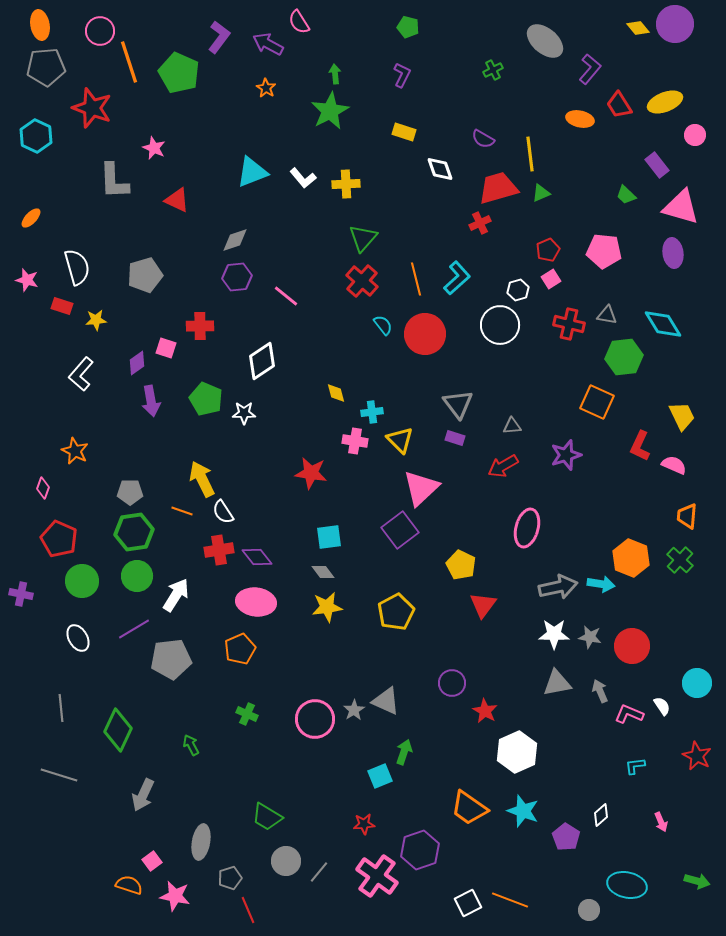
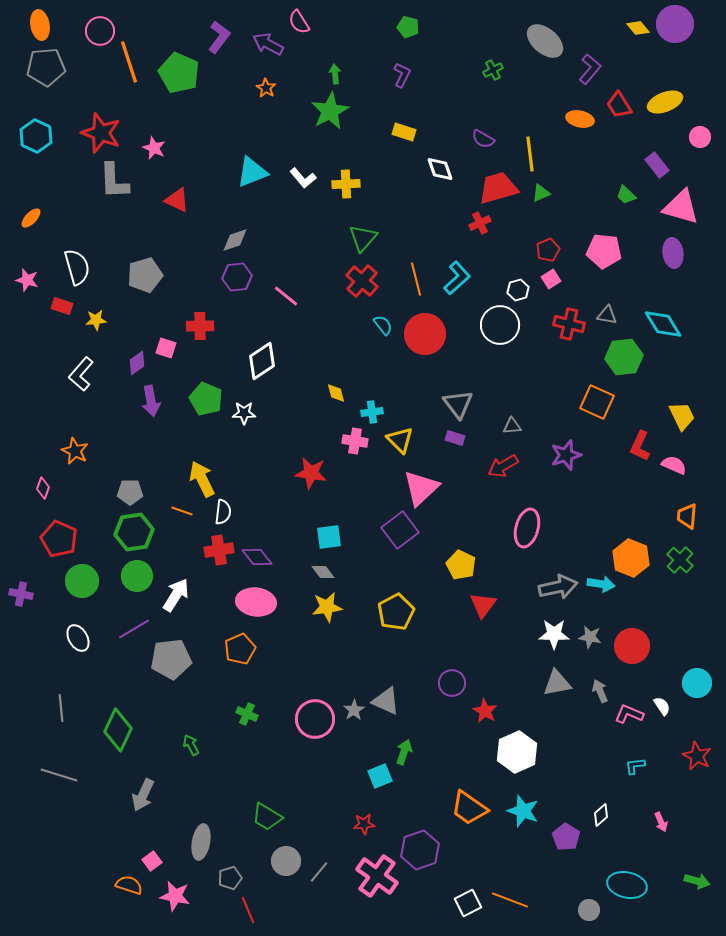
red star at (92, 108): moved 9 px right, 25 px down
pink circle at (695, 135): moved 5 px right, 2 px down
white semicircle at (223, 512): rotated 140 degrees counterclockwise
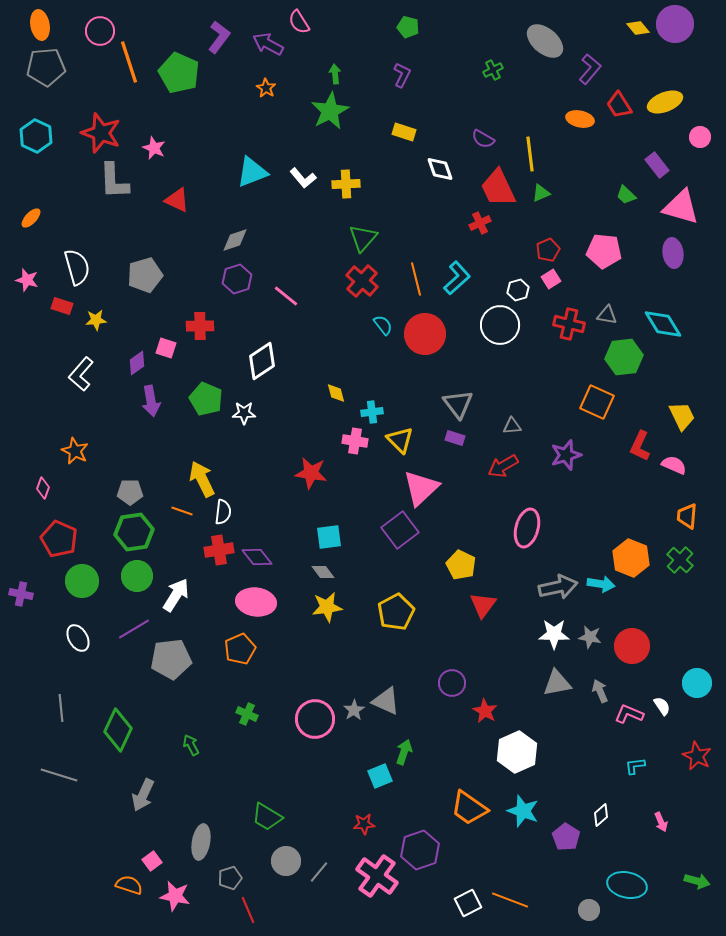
red trapezoid at (498, 188): rotated 99 degrees counterclockwise
purple hexagon at (237, 277): moved 2 px down; rotated 12 degrees counterclockwise
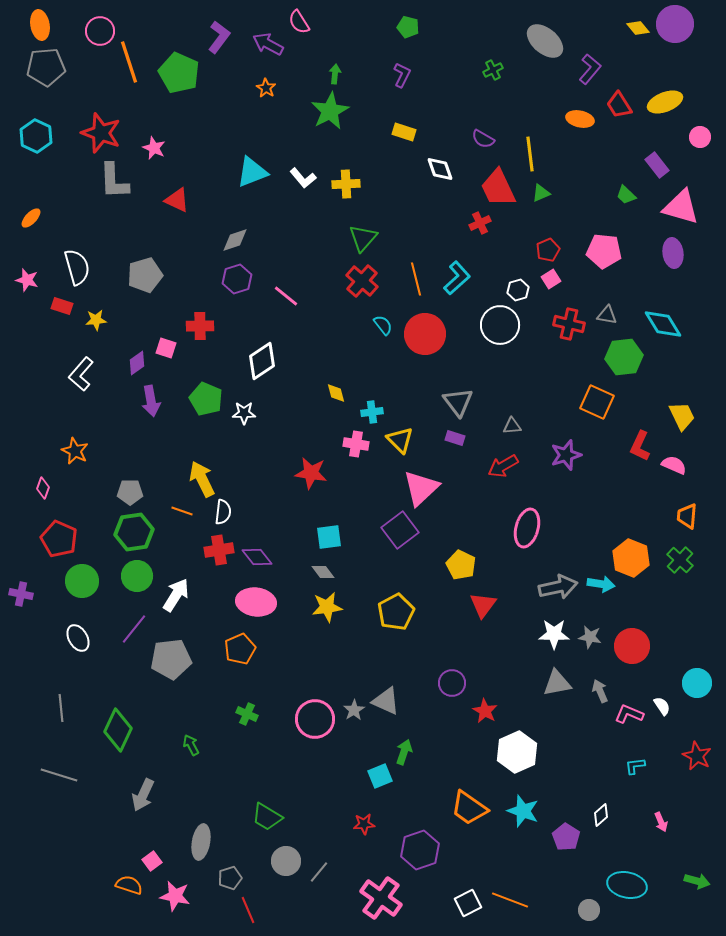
green arrow at (335, 74): rotated 12 degrees clockwise
gray triangle at (458, 404): moved 2 px up
pink cross at (355, 441): moved 1 px right, 3 px down
purple line at (134, 629): rotated 20 degrees counterclockwise
pink cross at (377, 876): moved 4 px right, 22 px down
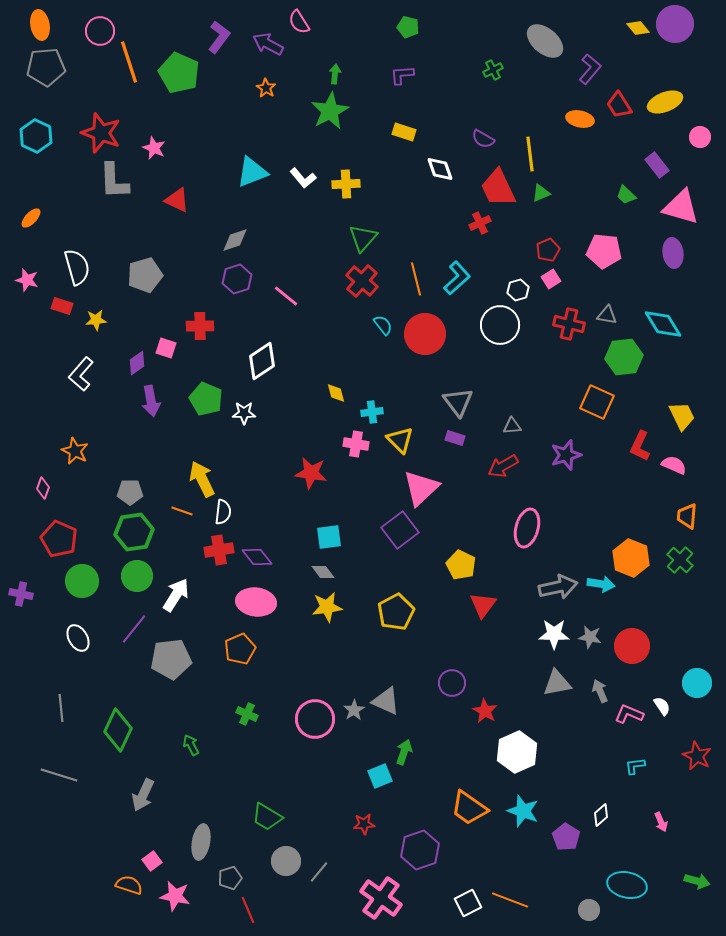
purple L-shape at (402, 75): rotated 120 degrees counterclockwise
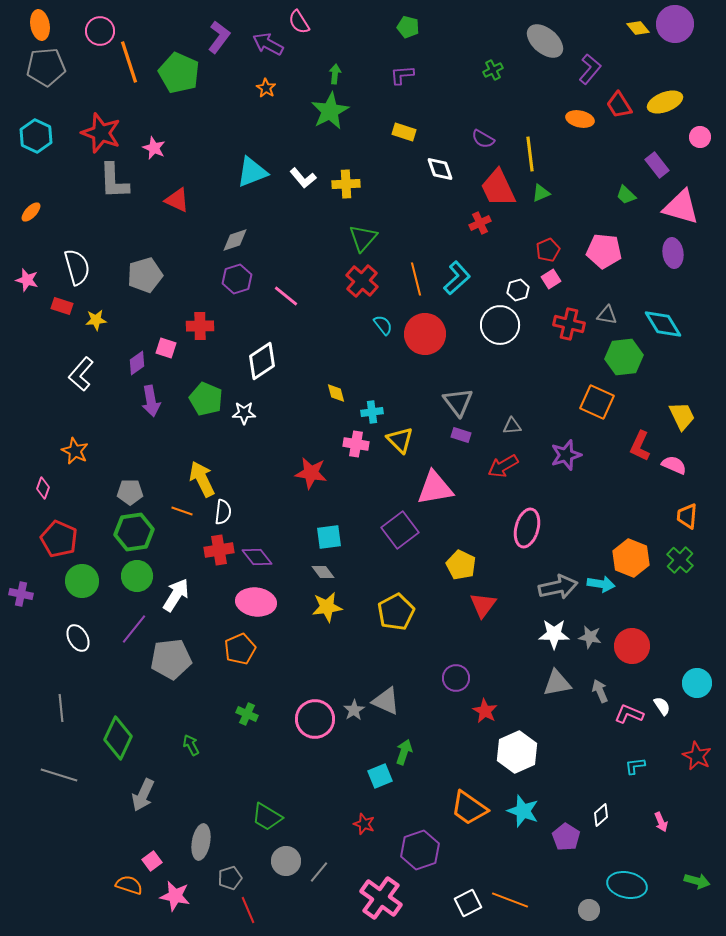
orange ellipse at (31, 218): moved 6 px up
purple rectangle at (455, 438): moved 6 px right, 3 px up
pink triangle at (421, 488): moved 14 px right; rotated 33 degrees clockwise
purple circle at (452, 683): moved 4 px right, 5 px up
green diamond at (118, 730): moved 8 px down
red star at (364, 824): rotated 25 degrees clockwise
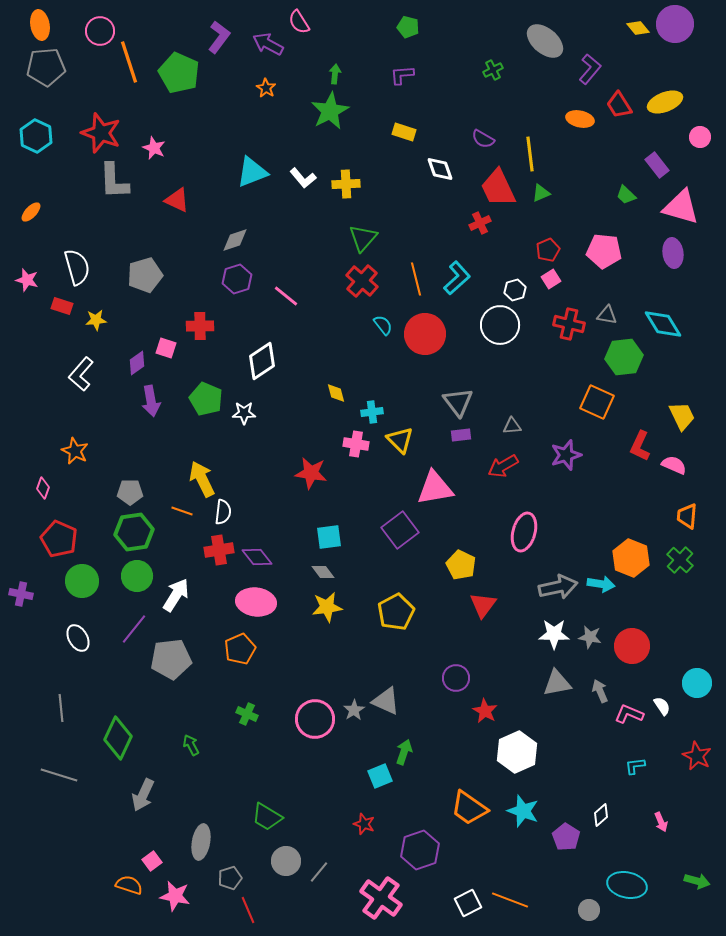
white hexagon at (518, 290): moved 3 px left
purple rectangle at (461, 435): rotated 24 degrees counterclockwise
pink ellipse at (527, 528): moved 3 px left, 4 px down
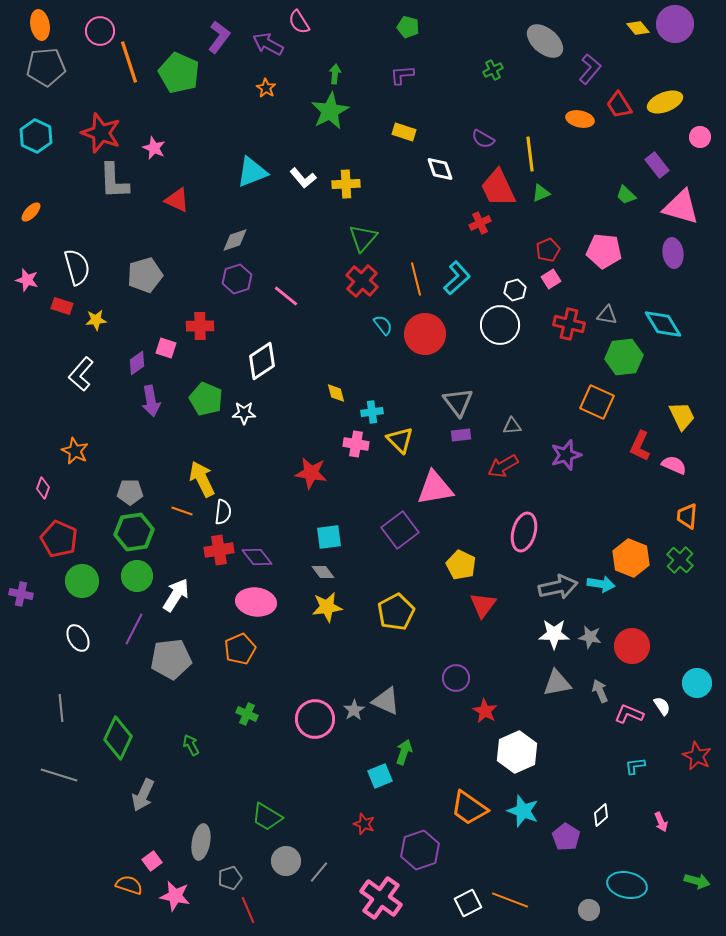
purple line at (134, 629): rotated 12 degrees counterclockwise
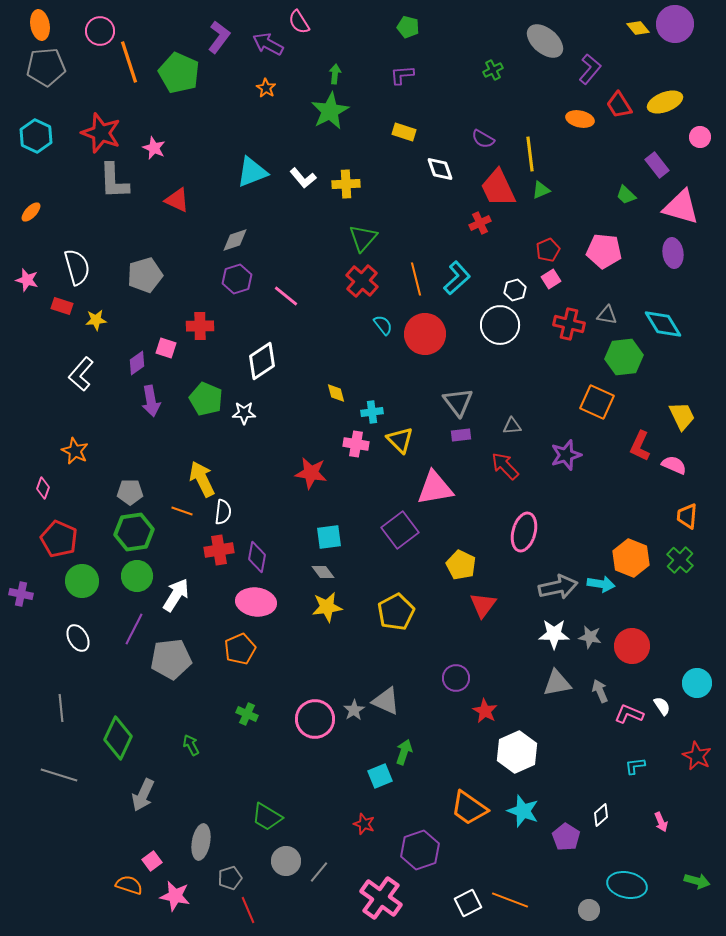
green triangle at (541, 193): moved 3 px up
red arrow at (503, 466): moved 2 px right; rotated 76 degrees clockwise
purple diamond at (257, 557): rotated 48 degrees clockwise
